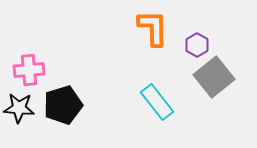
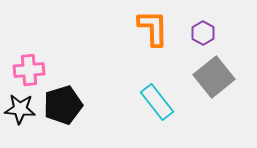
purple hexagon: moved 6 px right, 12 px up
black star: moved 1 px right, 1 px down
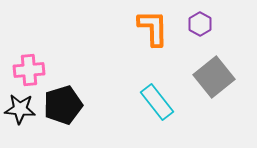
purple hexagon: moved 3 px left, 9 px up
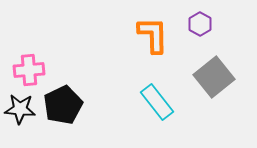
orange L-shape: moved 7 px down
black pentagon: rotated 9 degrees counterclockwise
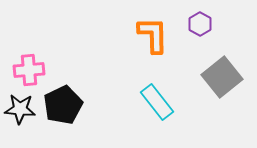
gray square: moved 8 px right
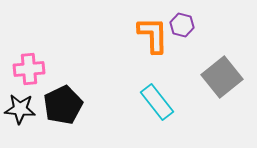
purple hexagon: moved 18 px left, 1 px down; rotated 15 degrees counterclockwise
pink cross: moved 1 px up
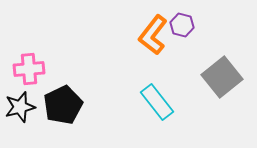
orange L-shape: rotated 141 degrees counterclockwise
black star: moved 2 px up; rotated 20 degrees counterclockwise
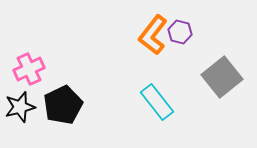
purple hexagon: moved 2 px left, 7 px down
pink cross: rotated 20 degrees counterclockwise
